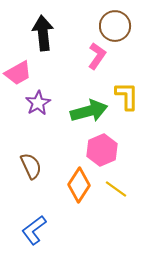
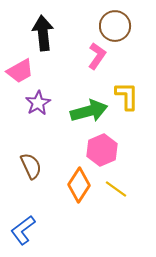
pink trapezoid: moved 2 px right, 2 px up
blue L-shape: moved 11 px left
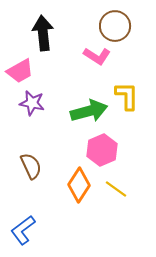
pink L-shape: rotated 88 degrees clockwise
purple star: moved 6 px left; rotated 30 degrees counterclockwise
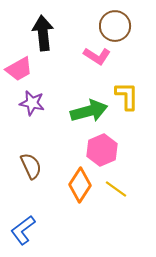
pink trapezoid: moved 1 px left, 2 px up
orange diamond: moved 1 px right
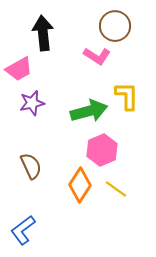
purple star: rotated 25 degrees counterclockwise
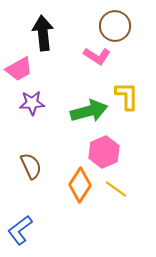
purple star: rotated 10 degrees clockwise
pink hexagon: moved 2 px right, 2 px down
blue L-shape: moved 3 px left
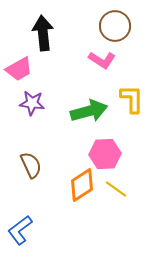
pink L-shape: moved 5 px right, 4 px down
yellow L-shape: moved 5 px right, 3 px down
purple star: rotated 10 degrees clockwise
pink hexagon: moved 1 px right, 2 px down; rotated 20 degrees clockwise
brown semicircle: moved 1 px up
orange diamond: moved 2 px right; rotated 24 degrees clockwise
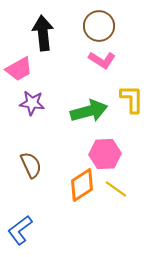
brown circle: moved 16 px left
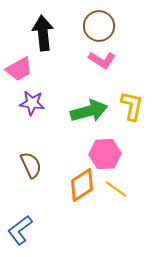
yellow L-shape: moved 7 px down; rotated 12 degrees clockwise
